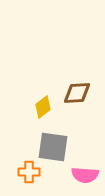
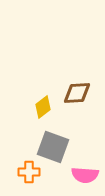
gray square: rotated 12 degrees clockwise
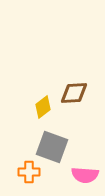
brown diamond: moved 3 px left
gray square: moved 1 px left
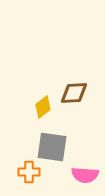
gray square: rotated 12 degrees counterclockwise
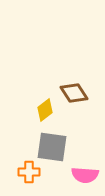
brown diamond: rotated 60 degrees clockwise
yellow diamond: moved 2 px right, 3 px down
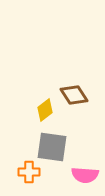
brown diamond: moved 2 px down
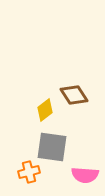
orange cross: rotated 15 degrees counterclockwise
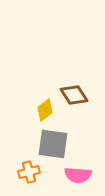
gray square: moved 1 px right, 3 px up
pink semicircle: moved 7 px left
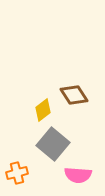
yellow diamond: moved 2 px left
gray square: rotated 32 degrees clockwise
orange cross: moved 12 px left, 1 px down
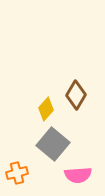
brown diamond: moved 2 px right; rotated 64 degrees clockwise
yellow diamond: moved 3 px right, 1 px up; rotated 10 degrees counterclockwise
pink semicircle: rotated 8 degrees counterclockwise
